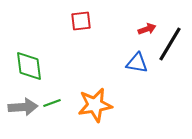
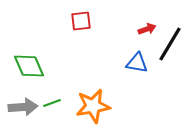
green diamond: rotated 16 degrees counterclockwise
orange star: moved 2 px left, 1 px down
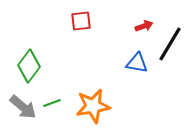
red arrow: moved 3 px left, 3 px up
green diamond: rotated 60 degrees clockwise
gray arrow: rotated 44 degrees clockwise
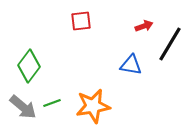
blue triangle: moved 6 px left, 2 px down
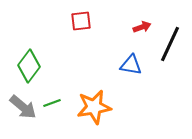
red arrow: moved 2 px left, 1 px down
black line: rotated 6 degrees counterclockwise
orange star: moved 1 px right, 1 px down
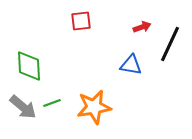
green diamond: rotated 40 degrees counterclockwise
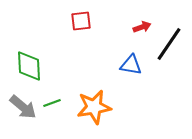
black line: moved 1 px left; rotated 9 degrees clockwise
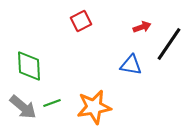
red square: rotated 20 degrees counterclockwise
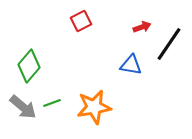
green diamond: rotated 44 degrees clockwise
